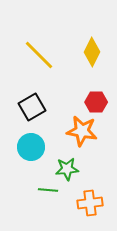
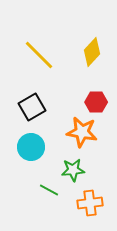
yellow diamond: rotated 16 degrees clockwise
orange star: moved 1 px down
green star: moved 6 px right, 1 px down
green line: moved 1 px right; rotated 24 degrees clockwise
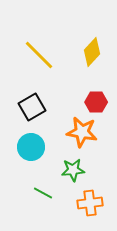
green line: moved 6 px left, 3 px down
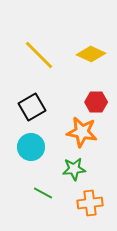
yellow diamond: moved 1 px left, 2 px down; rotated 72 degrees clockwise
green star: moved 1 px right, 1 px up
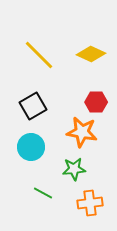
black square: moved 1 px right, 1 px up
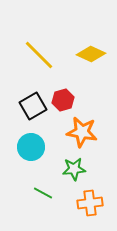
red hexagon: moved 33 px left, 2 px up; rotated 15 degrees counterclockwise
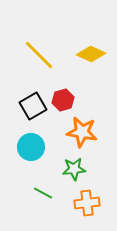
orange cross: moved 3 px left
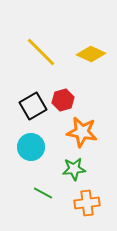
yellow line: moved 2 px right, 3 px up
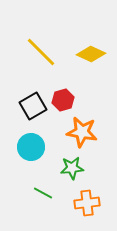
green star: moved 2 px left, 1 px up
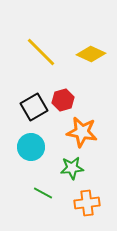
black square: moved 1 px right, 1 px down
